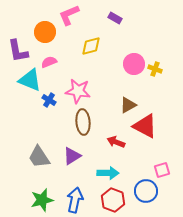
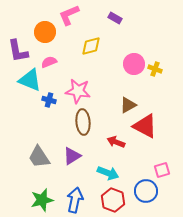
blue cross: rotated 16 degrees counterclockwise
cyan arrow: rotated 20 degrees clockwise
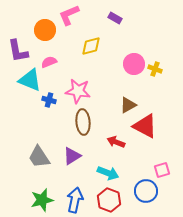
orange circle: moved 2 px up
red hexagon: moved 4 px left
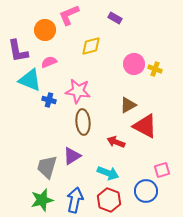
gray trapezoid: moved 8 px right, 10 px down; rotated 50 degrees clockwise
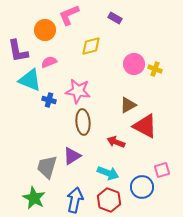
blue circle: moved 4 px left, 4 px up
green star: moved 8 px left, 2 px up; rotated 30 degrees counterclockwise
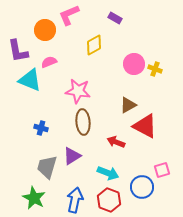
yellow diamond: moved 3 px right, 1 px up; rotated 15 degrees counterclockwise
blue cross: moved 8 px left, 28 px down
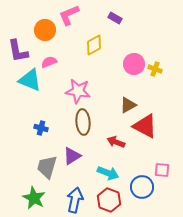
pink square: rotated 21 degrees clockwise
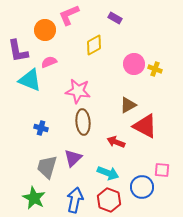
purple triangle: moved 1 px right, 2 px down; rotated 12 degrees counterclockwise
